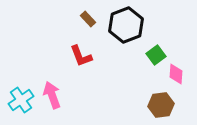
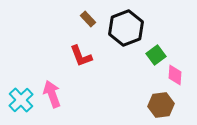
black hexagon: moved 3 px down
pink diamond: moved 1 px left, 1 px down
pink arrow: moved 1 px up
cyan cross: rotated 10 degrees counterclockwise
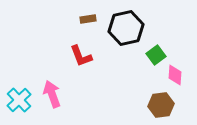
brown rectangle: rotated 56 degrees counterclockwise
black hexagon: rotated 8 degrees clockwise
cyan cross: moved 2 px left
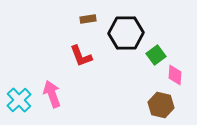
black hexagon: moved 5 px down; rotated 12 degrees clockwise
brown hexagon: rotated 20 degrees clockwise
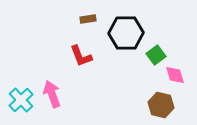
pink diamond: rotated 20 degrees counterclockwise
cyan cross: moved 2 px right
